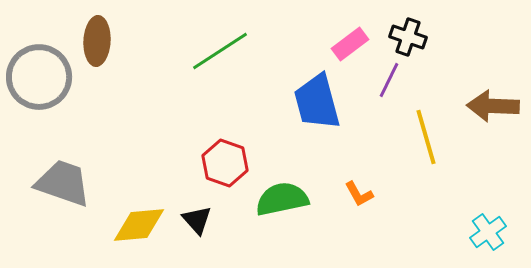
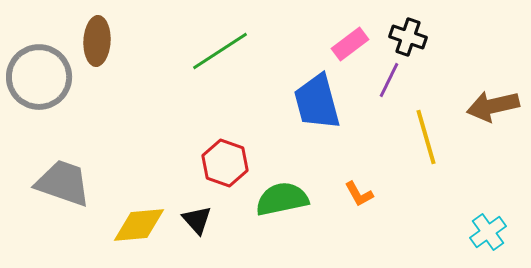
brown arrow: rotated 15 degrees counterclockwise
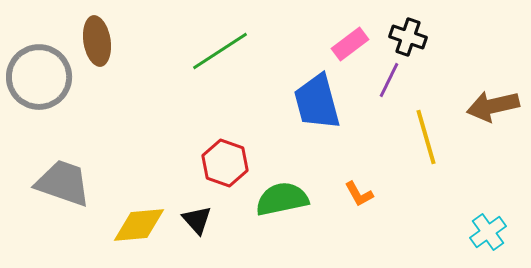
brown ellipse: rotated 12 degrees counterclockwise
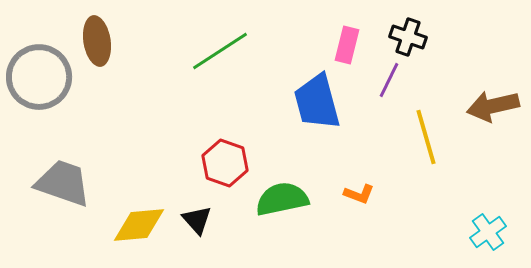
pink rectangle: moved 3 px left, 1 px down; rotated 39 degrees counterclockwise
orange L-shape: rotated 40 degrees counterclockwise
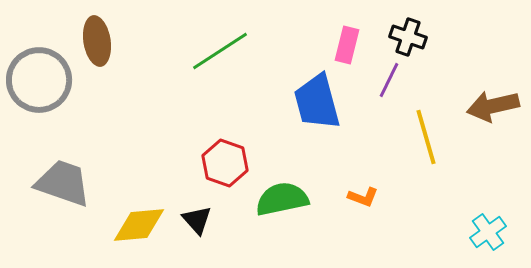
gray circle: moved 3 px down
orange L-shape: moved 4 px right, 3 px down
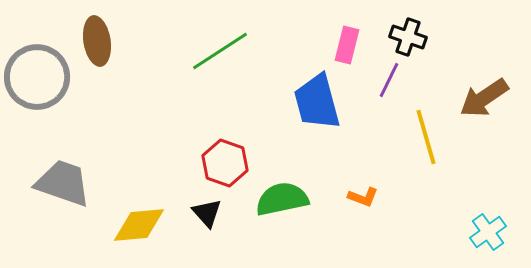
gray circle: moved 2 px left, 3 px up
brown arrow: moved 9 px left, 8 px up; rotated 21 degrees counterclockwise
black triangle: moved 10 px right, 7 px up
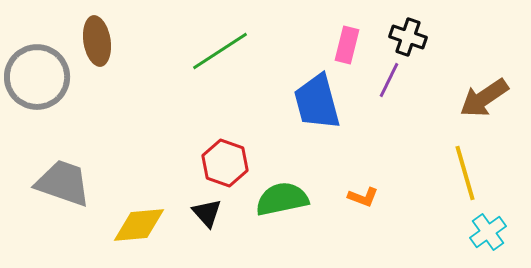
yellow line: moved 39 px right, 36 px down
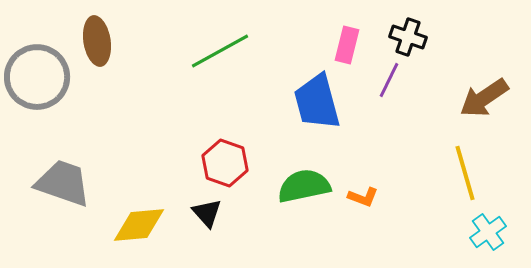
green line: rotated 4 degrees clockwise
green semicircle: moved 22 px right, 13 px up
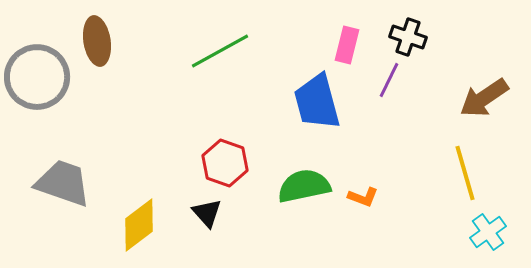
yellow diamond: rotated 32 degrees counterclockwise
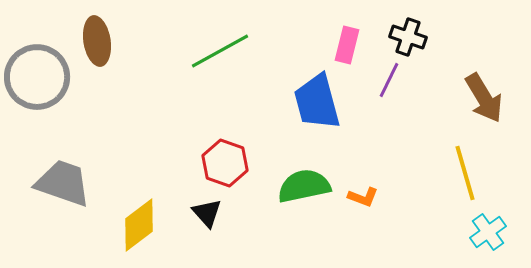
brown arrow: rotated 87 degrees counterclockwise
